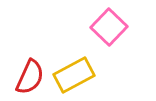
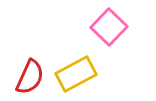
yellow rectangle: moved 2 px right, 1 px up
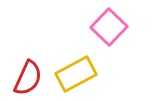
red semicircle: moved 2 px left, 1 px down
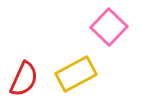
red semicircle: moved 4 px left, 1 px down
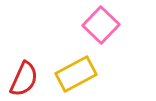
pink square: moved 8 px left, 2 px up
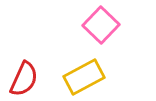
yellow rectangle: moved 8 px right, 3 px down
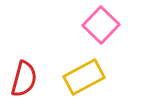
red semicircle: rotated 9 degrees counterclockwise
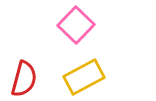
pink square: moved 25 px left
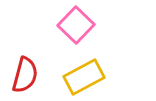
red semicircle: moved 1 px right, 4 px up
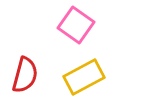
pink square: rotated 9 degrees counterclockwise
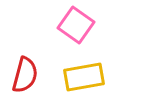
yellow rectangle: rotated 18 degrees clockwise
